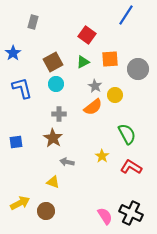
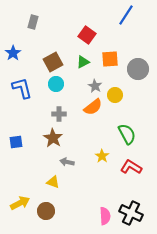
pink semicircle: rotated 30 degrees clockwise
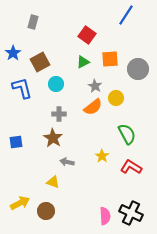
brown square: moved 13 px left
yellow circle: moved 1 px right, 3 px down
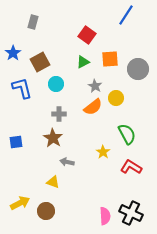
yellow star: moved 1 px right, 4 px up
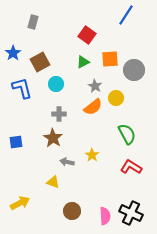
gray circle: moved 4 px left, 1 px down
yellow star: moved 11 px left, 3 px down
brown circle: moved 26 px right
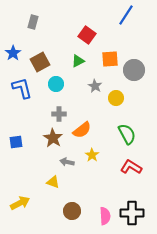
green triangle: moved 5 px left, 1 px up
orange semicircle: moved 11 px left, 23 px down
black cross: moved 1 px right; rotated 25 degrees counterclockwise
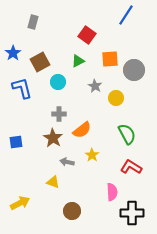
cyan circle: moved 2 px right, 2 px up
pink semicircle: moved 7 px right, 24 px up
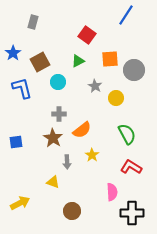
gray arrow: rotated 104 degrees counterclockwise
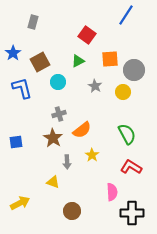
yellow circle: moved 7 px right, 6 px up
gray cross: rotated 16 degrees counterclockwise
